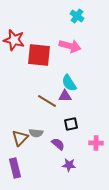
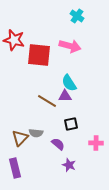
purple star: rotated 16 degrees clockwise
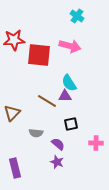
red star: rotated 20 degrees counterclockwise
brown triangle: moved 8 px left, 25 px up
purple star: moved 12 px left, 3 px up
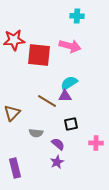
cyan cross: rotated 32 degrees counterclockwise
cyan semicircle: rotated 90 degrees clockwise
purple star: rotated 24 degrees clockwise
